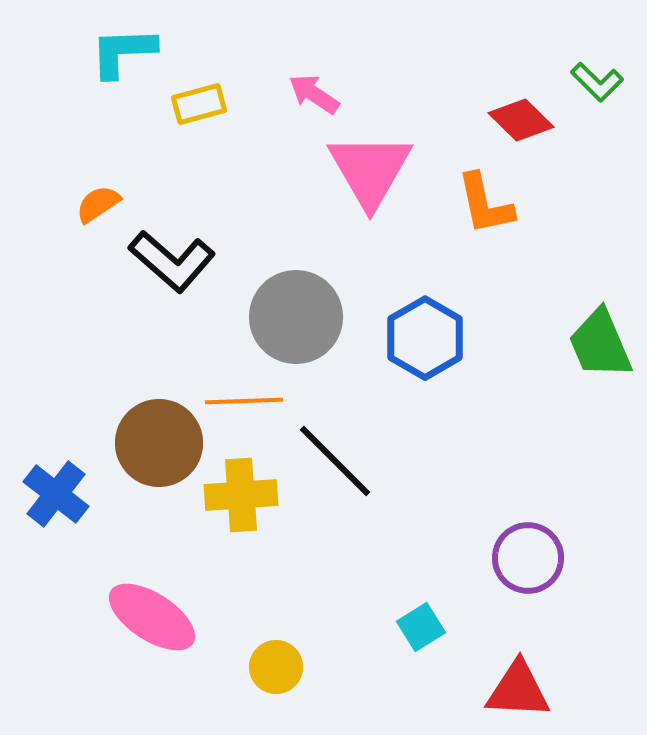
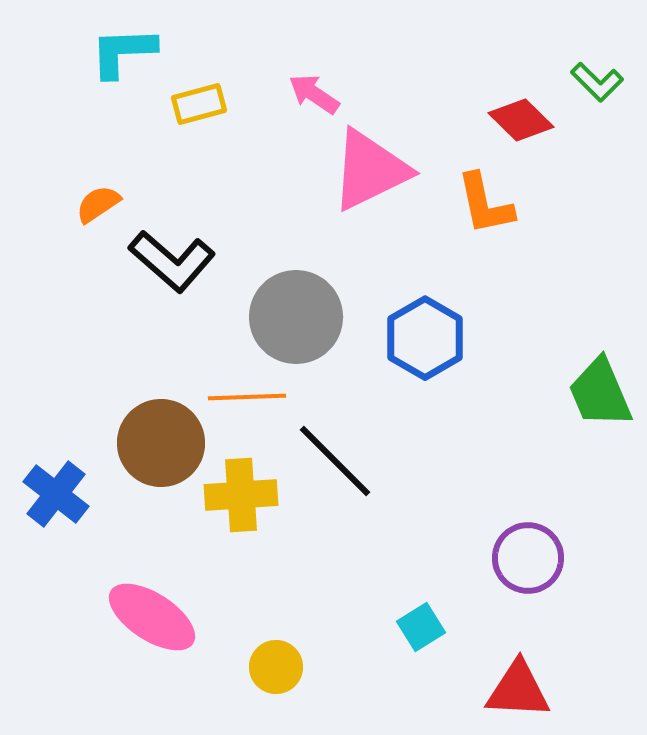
pink triangle: rotated 34 degrees clockwise
green trapezoid: moved 49 px down
orange line: moved 3 px right, 4 px up
brown circle: moved 2 px right
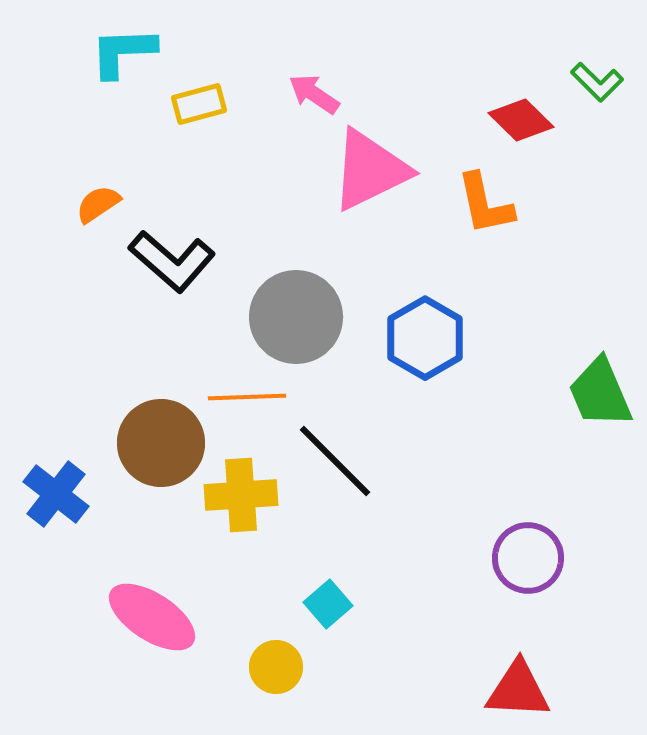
cyan square: moved 93 px left, 23 px up; rotated 9 degrees counterclockwise
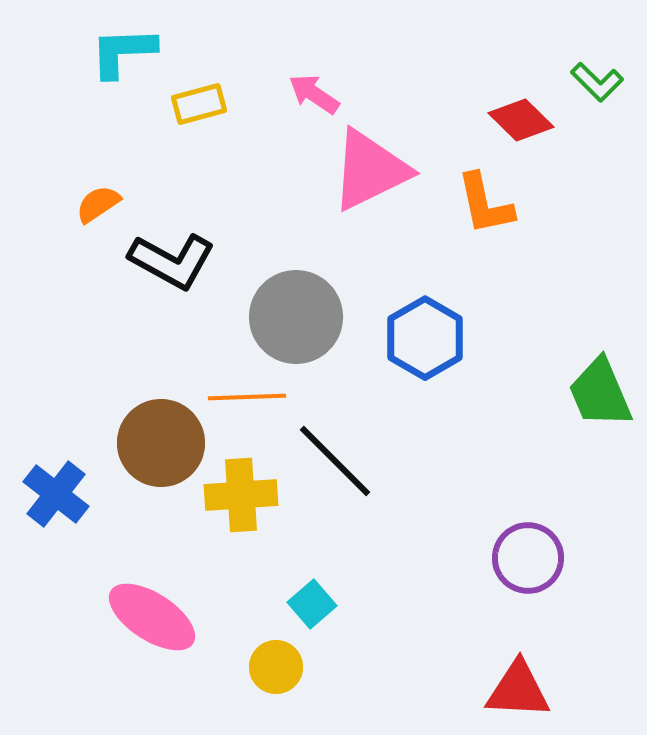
black L-shape: rotated 12 degrees counterclockwise
cyan square: moved 16 px left
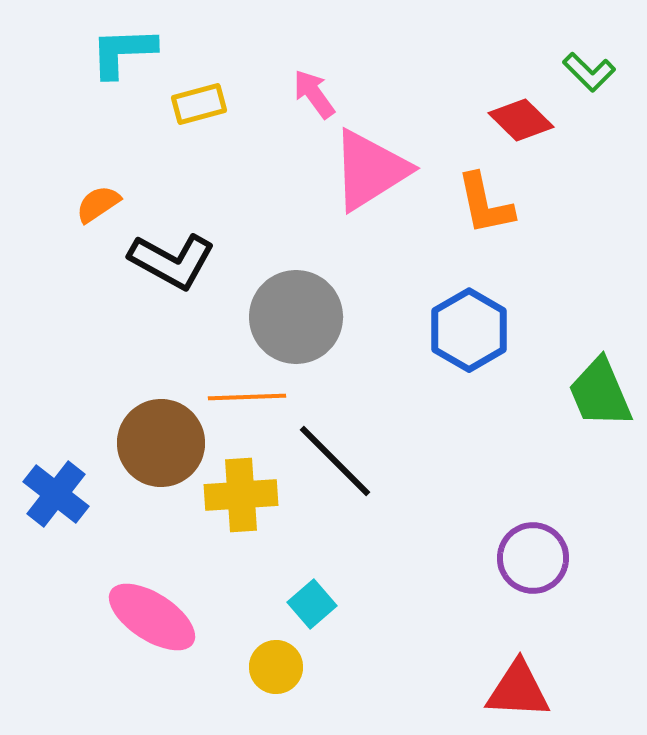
green L-shape: moved 8 px left, 10 px up
pink arrow: rotated 20 degrees clockwise
pink triangle: rotated 6 degrees counterclockwise
blue hexagon: moved 44 px right, 8 px up
purple circle: moved 5 px right
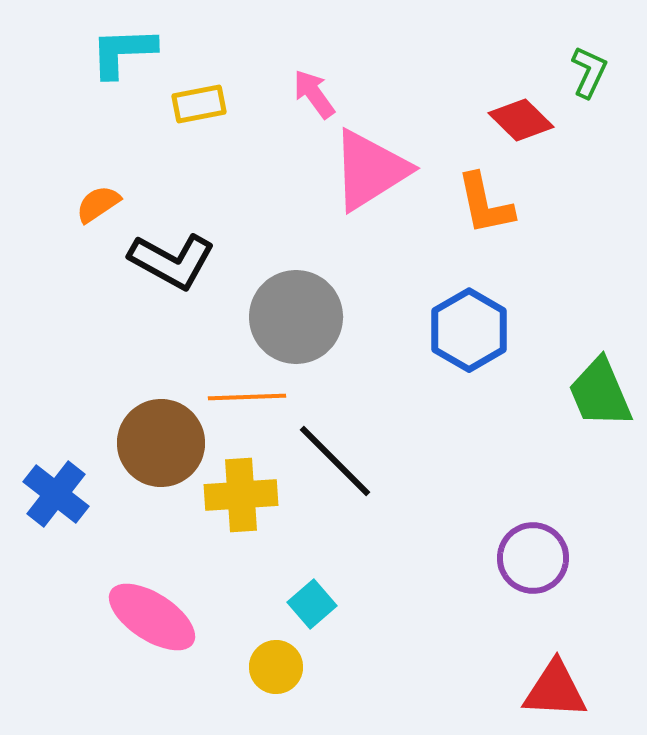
green L-shape: rotated 110 degrees counterclockwise
yellow rectangle: rotated 4 degrees clockwise
red triangle: moved 37 px right
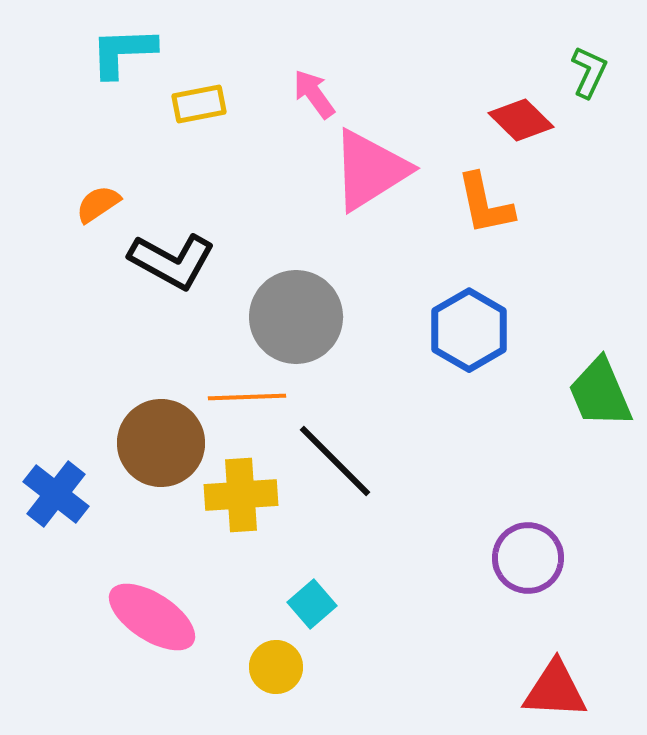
purple circle: moved 5 px left
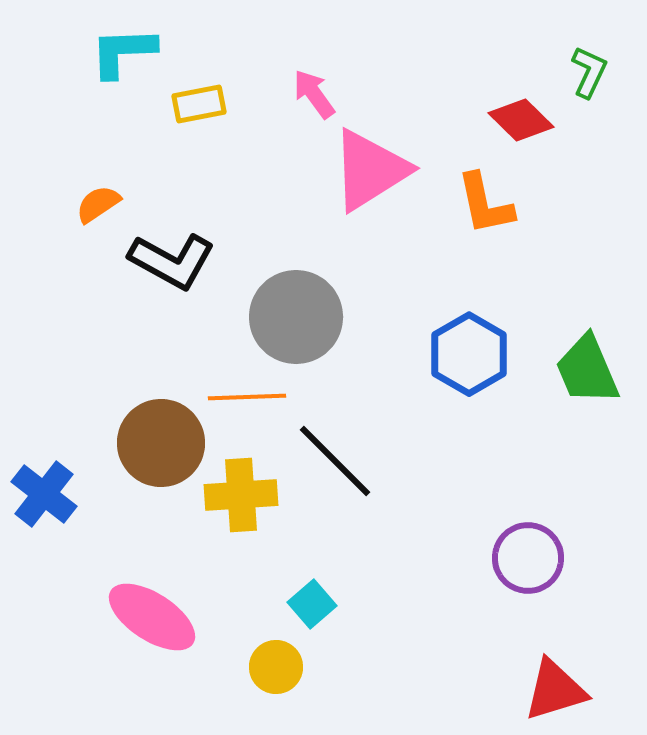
blue hexagon: moved 24 px down
green trapezoid: moved 13 px left, 23 px up
blue cross: moved 12 px left
red triangle: rotated 20 degrees counterclockwise
